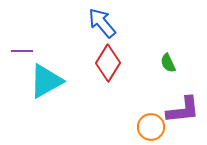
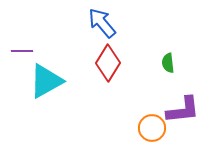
green semicircle: rotated 18 degrees clockwise
orange circle: moved 1 px right, 1 px down
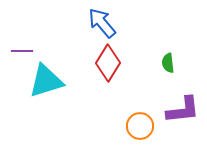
cyan triangle: rotated 12 degrees clockwise
orange circle: moved 12 px left, 2 px up
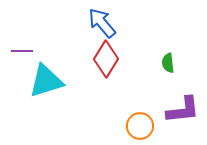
red diamond: moved 2 px left, 4 px up
